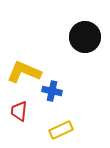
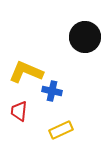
yellow L-shape: moved 2 px right
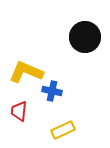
yellow rectangle: moved 2 px right
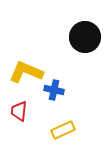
blue cross: moved 2 px right, 1 px up
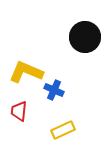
blue cross: rotated 12 degrees clockwise
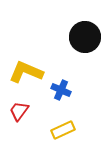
blue cross: moved 7 px right
red trapezoid: rotated 30 degrees clockwise
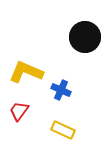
yellow rectangle: rotated 50 degrees clockwise
